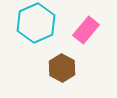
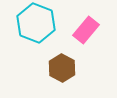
cyan hexagon: rotated 15 degrees counterclockwise
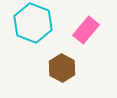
cyan hexagon: moved 3 px left
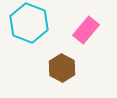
cyan hexagon: moved 4 px left
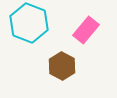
brown hexagon: moved 2 px up
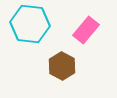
cyan hexagon: moved 1 px right, 1 px down; rotated 15 degrees counterclockwise
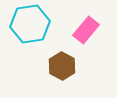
cyan hexagon: rotated 15 degrees counterclockwise
